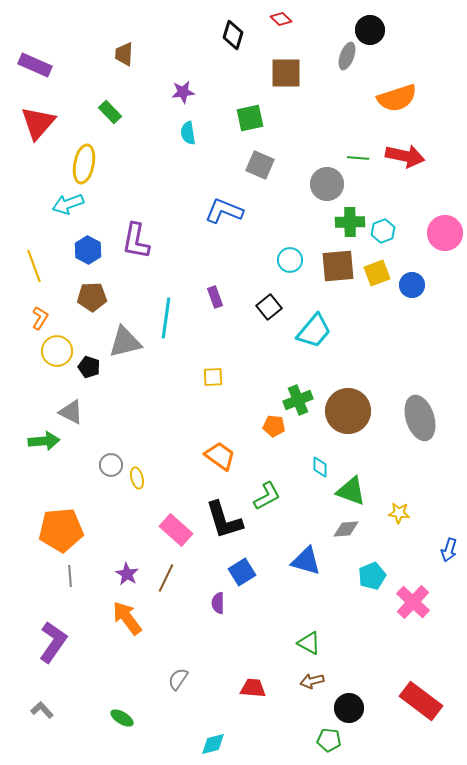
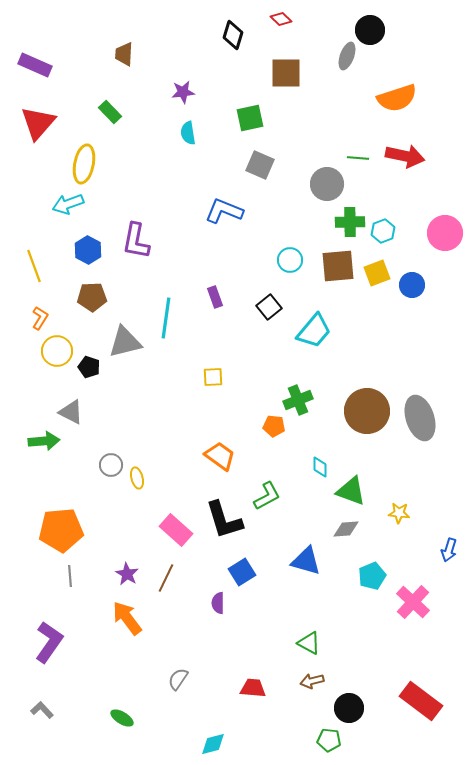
brown circle at (348, 411): moved 19 px right
purple L-shape at (53, 642): moved 4 px left
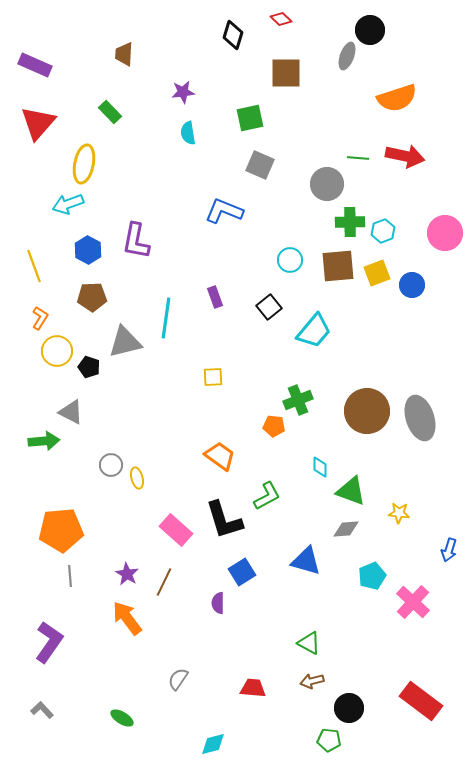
brown line at (166, 578): moved 2 px left, 4 px down
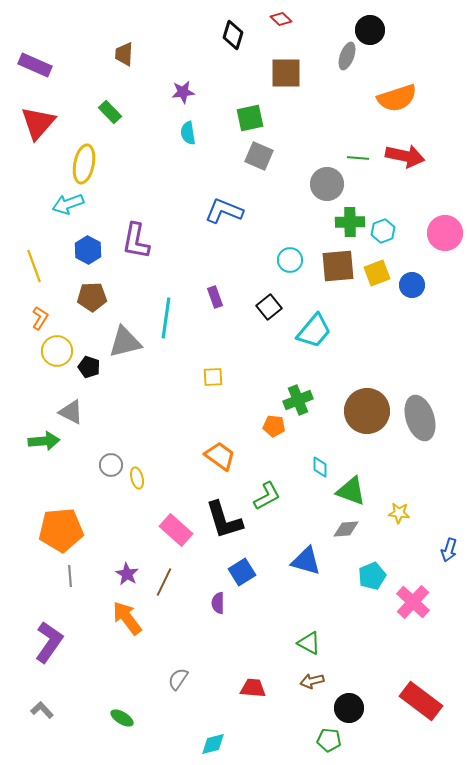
gray square at (260, 165): moved 1 px left, 9 px up
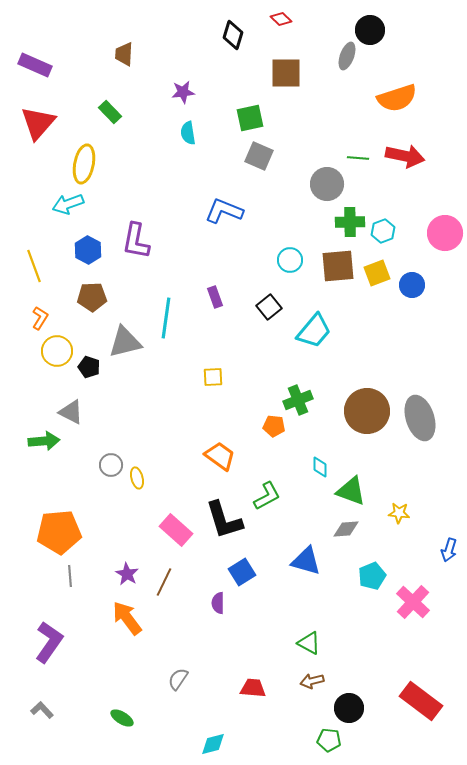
orange pentagon at (61, 530): moved 2 px left, 2 px down
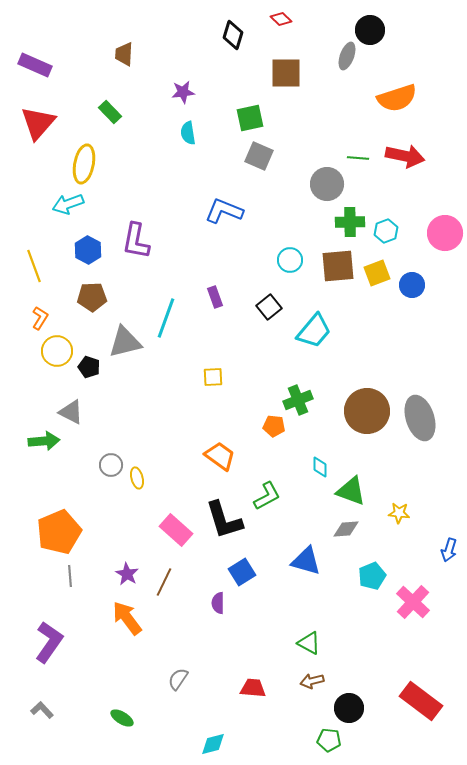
cyan hexagon at (383, 231): moved 3 px right
cyan line at (166, 318): rotated 12 degrees clockwise
orange pentagon at (59, 532): rotated 18 degrees counterclockwise
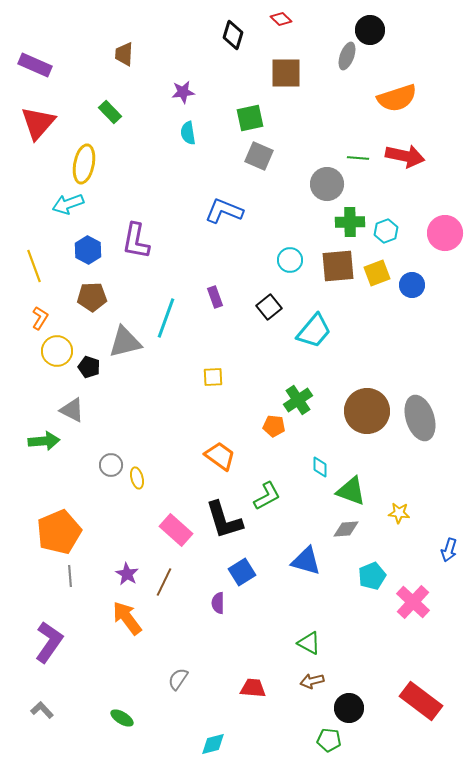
green cross at (298, 400): rotated 12 degrees counterclockwise
gray triangle at (71, 412): moved 1 px right, 2 px up
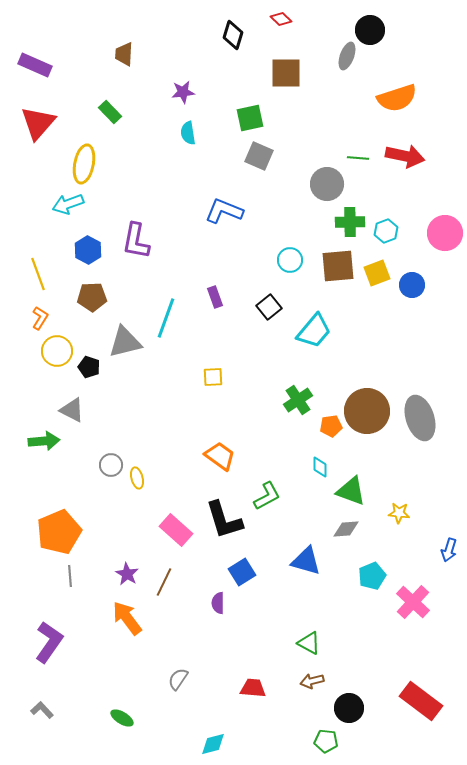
yellow line at (34, 266): moved 4 px right, 8 px down
orange pentagon at (274, 426): moved 57 px right; rotated 15 degrees counterclockwise
green pentagon at (329, 740): moved 3 px left, 1 px down
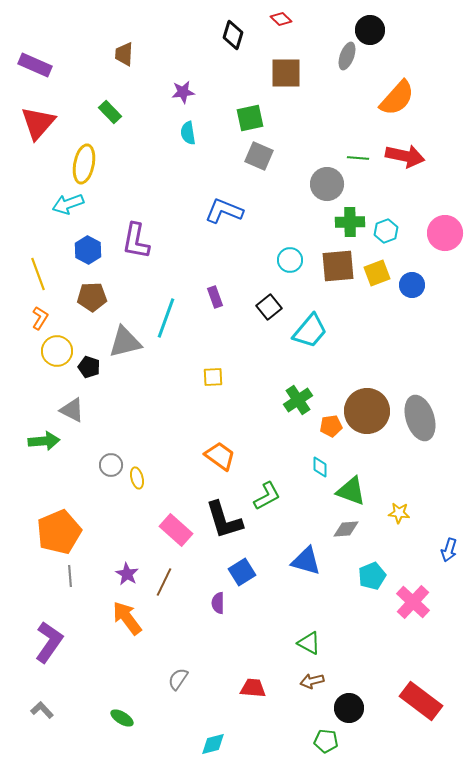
orange semicircle at (397, 98): rotated 30 degrees counterclockwise
cyan trapezoid at (314, 331): moved 4 px left
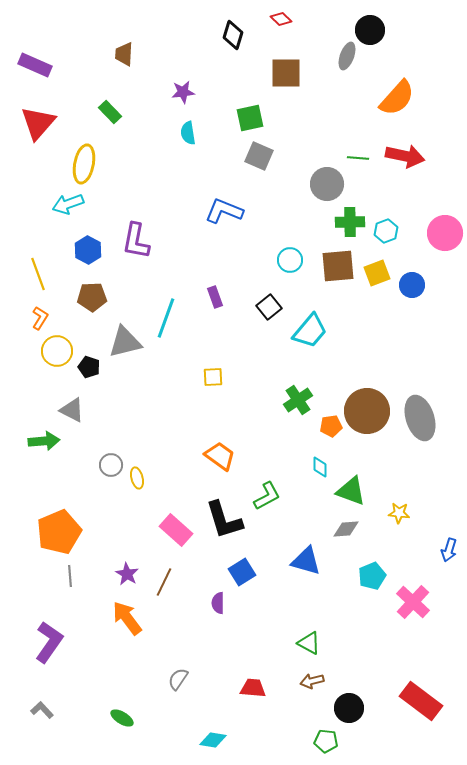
cyan diamond at (213, 744): moved 4 px up; rotated 24 degrees clockwise
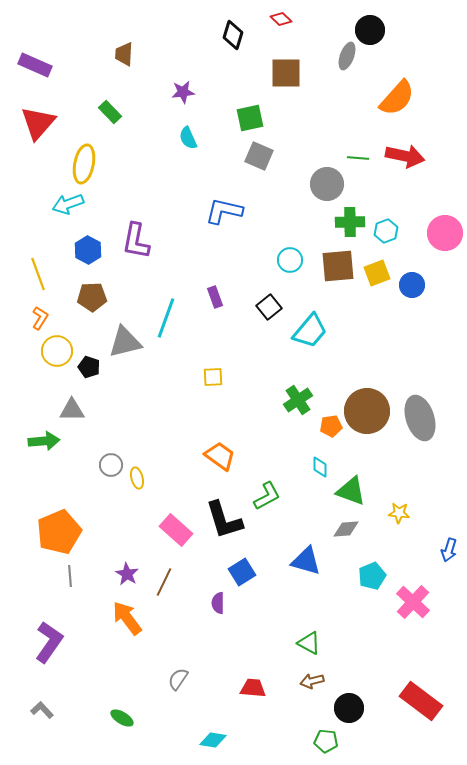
cyan semicircle at (188, 133): moved 5 px down; rotated 15 degrees counterclockwise
blue L-shape at (224, 211): rotated 9 degrees counterclockwise
gray triangle at (72, 410): rotated 28 degrees counterclockwise
